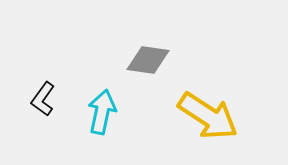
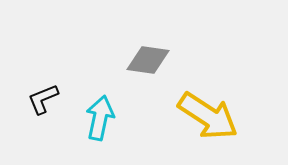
black L-shape: rotated 32 degrees clockwise
cyan arrow: moved 2 px left, 6 px down
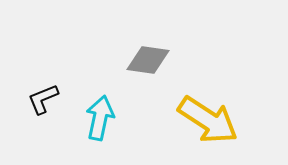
yellow arrow: moved 4 px down
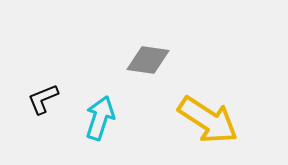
cyan arrow: rotated 6 degrees clockwise
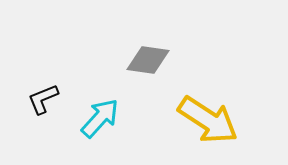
cyan arrow: rotated 24 degrees clockwise
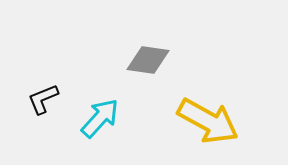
yellow arrow: moved 1 px down; rotated 4 degrees counterclockwise
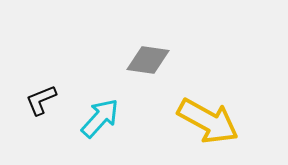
black L-shape: moved 2 px left, 1 px down
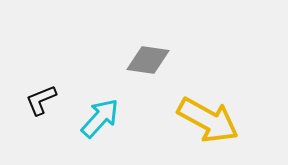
yellow arrow: moved 1 px up
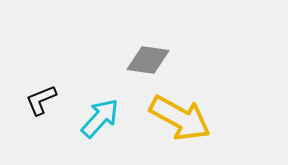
yellow arrow: moved 28 px left, 2 px up
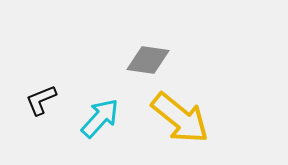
yellow arrow: rotated 10 degrees clockwise
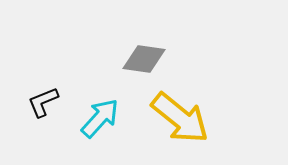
gray diamond: moved 4 px left, 1 px up
black L-shape: moved 2 px right, 2 px down
